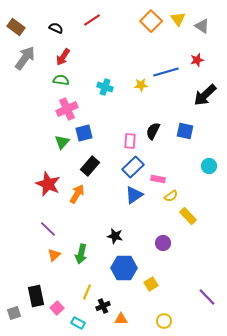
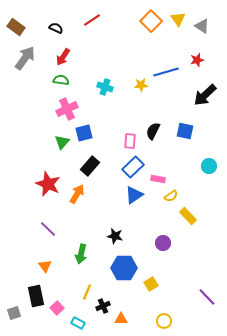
orange triangle at (54, 255): moved 9 px left, 11 px down; rotated 24 degrees counterclockwise
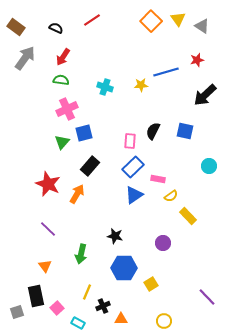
gray square at (14, 313): moved 3 px right, 1 px up
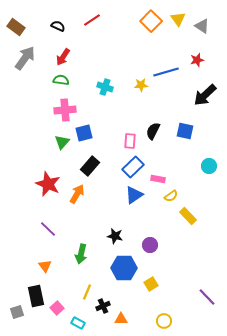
black semicircle at (56, 28): moved 2 px right, 2 px up
pink cross at (67, 109): moved 2 px left, 1 px down; rotated 20 degrees clockwise
purple circle at (163, 243): moved 13 px left, 2 px down
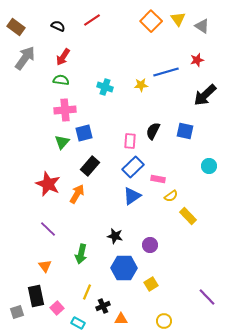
blue triangle at (134, 195): moved 2 px left, 1 px down
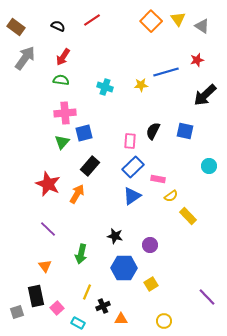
pink cross at (65, 110): moved 3 px down
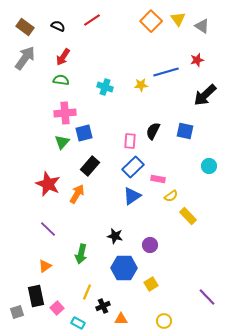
brown rectangle at (16, 27): moved 9 px right
orange triangle at (45, 266): rotated 32 degrees clockwise
